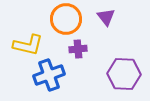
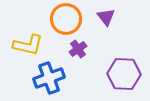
purple cross: rotated 30 degrees counterclockwise
blue cross: moved 3 px down
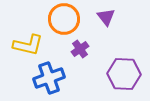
orange circle: moved 2 px left
purple cross: moved 2 px right
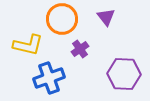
orange circle: moved 2 px left
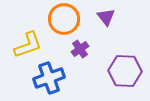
orange circle: moved 2 px right
yellow L-shape: rotated 32 degrees counterclockwise
purple hexagon: moved 1 px right, 3 px up
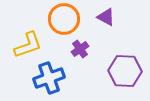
purple triangle: rotated 24 degrees counterclockwise
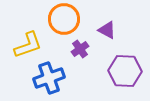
purple triangle: moved 1 px right, 13 px down
